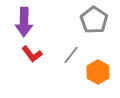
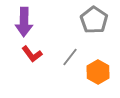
gray line: moved 1 px left, 2 px down
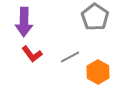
gray pentagon: moved 1 px right, 3 px up
gray line: rotated 24 degrees clockwise
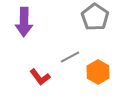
red L-shape: moved 8 px right, 23 px down
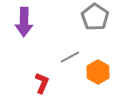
red L-shape: moved 2 px right, 6 px down; rotated 120 degrees counterclockwise
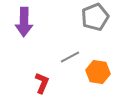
gray pentagon: rotated 16 degrees clockwise
orange hexagon: rotated 20 degrees counterclockwise
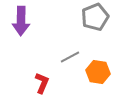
purple arrow: moved 3 px left, 1 px up
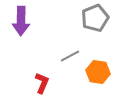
gray pentagon: moved 1 px down
gray line: moved 1 px up
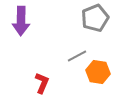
gray line: moved 7 px right
